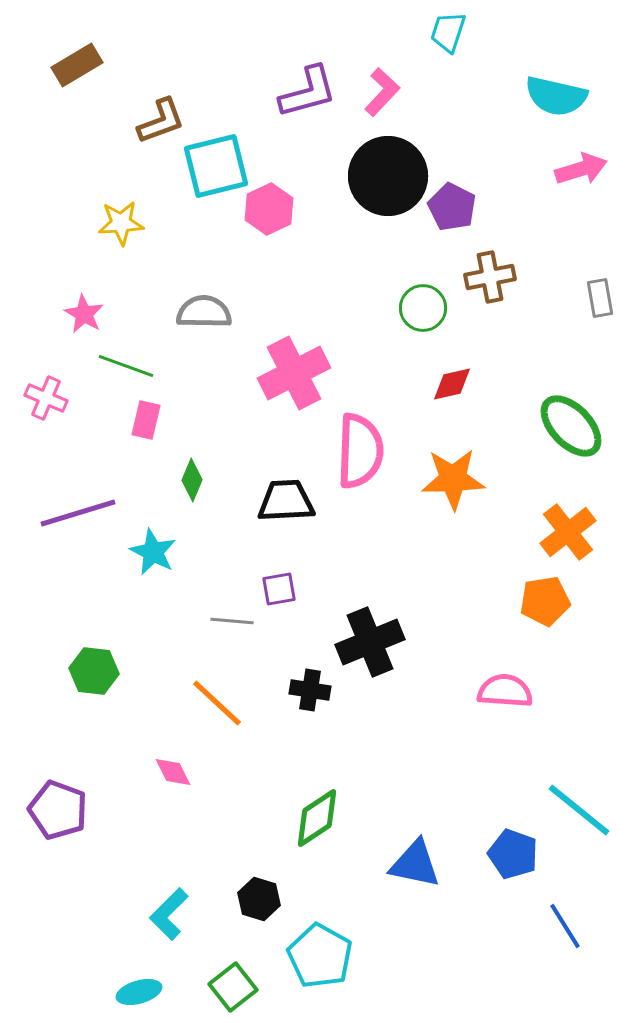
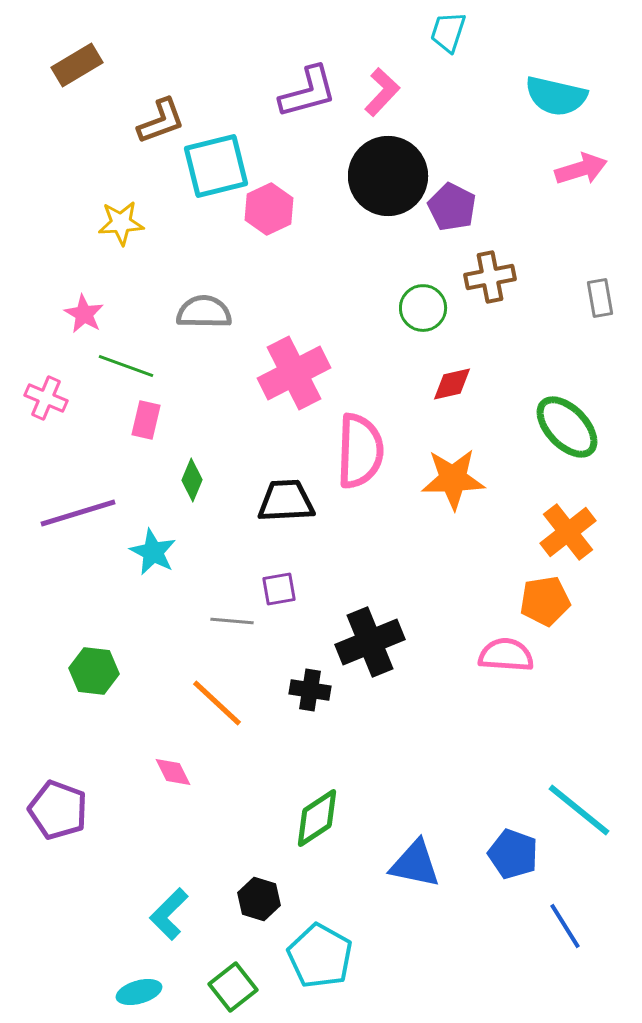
green ellipse at (571, 426): moved 4 px left, 1 px down
pink semicircle at (505, 691): moved 1 px right, 36 px up
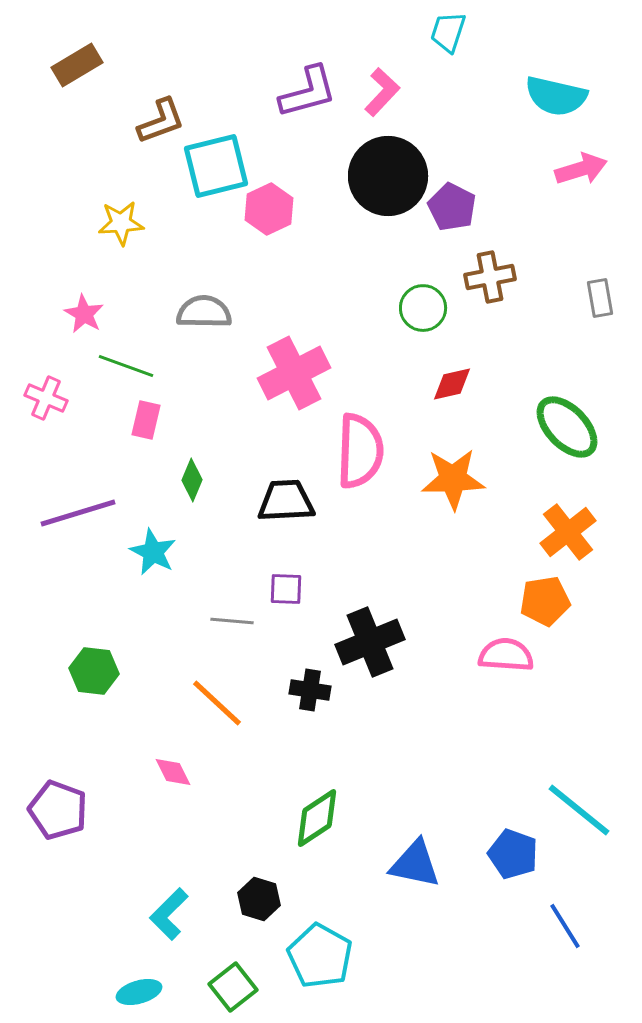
purple square at (279, 589): moved 7 px right; rotated 12 degrees clockwise
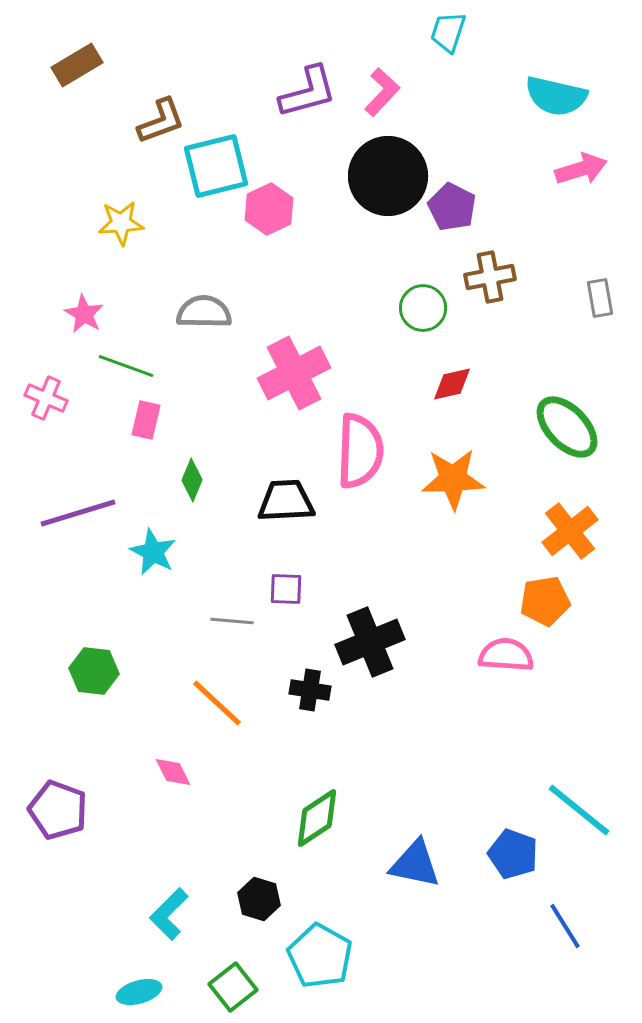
orange cross at (568, 532): moved 2 px right, 1 px up
